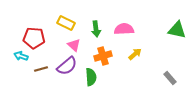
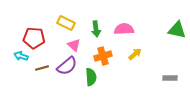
brown line: moved 1 px right, 1 px up
gray rectangle: rotated 48 degrees counterclockwise
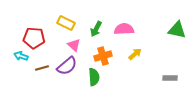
green arrow: rotated 35 degrees clockwise
green semicircle: moved 3 px right
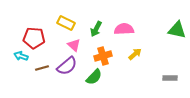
green semicircle: rotated 48 degrees clockwise
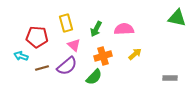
yellow rectangle: rotated 48 degrees clockwise
green triangle: moved 12 px up
red pentagon: moved 3 px right, 1 px up
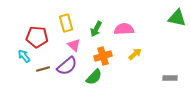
cyan arrow: moved 3 px right; rotated 32 degrees clockwise
brown line: moved 1 px right, 1 px down
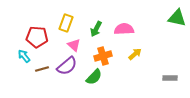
yellow rectangle: rotated 36 degrees clockwise
brown line: moved 1 px left
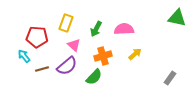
gray rectangle: rotated 56 degrees counterclockwise
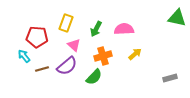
gray rectangle: rotated 40 degrees clockwise
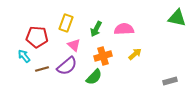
gray rectangle: moved 3 px down
